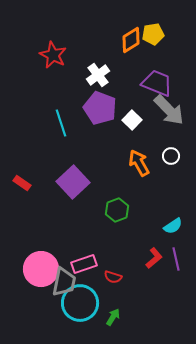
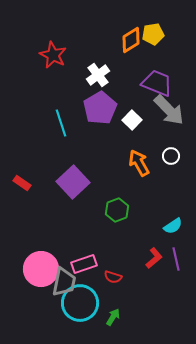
purple pentagon: rotated 20 degrees clockwise
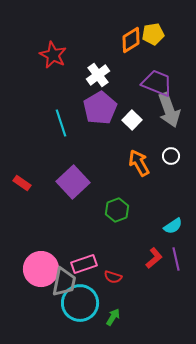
gray arrow: rotated 24 degrees clockwise
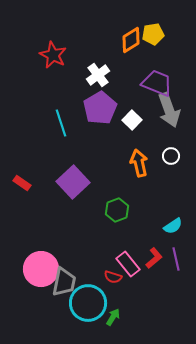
orange arrow: rotated 16 degrees clockwise
pink rectangle: moved 44 px right; rotated 70 degrees clockwise
cyan circle: moved 8 px right
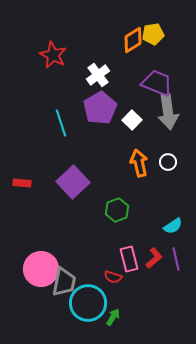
orange diamond: moved 2 px right
gray arrow: moved 1 px left, 2 px down; rotated 12 degrees clockwise
white circle: moved 3 px left, 6 px down
red rectangle: rotated 30 degrees counterclockwise
pink rectangle: moved 1 px right, 5 px up; rotated 25 degrees clockwise
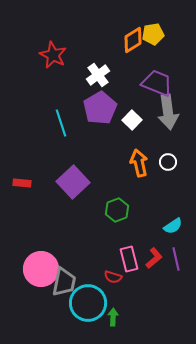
green arrow: rotated 30 degrees counterclockwise
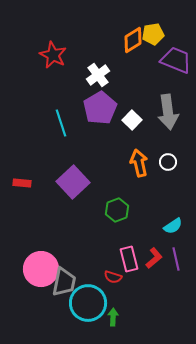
purple trapezoid: moved 19 px right, 23 px up
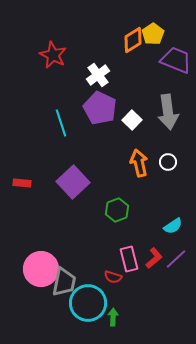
yellow pentagon: rotated 25 degrees counterclockwise
purple pentagon: rotated 16 degrees counterclockwise
purple line: rotated 60 degrees clockwise
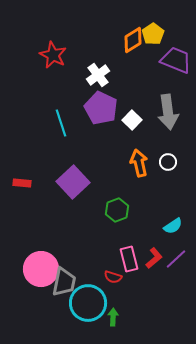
purple pentagon: moved 1 px right
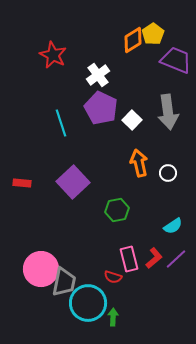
white circle: moved 11 px down
green hexagon: rotated 10 degrees clockwise
